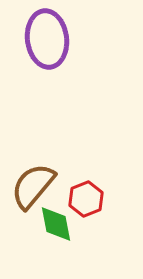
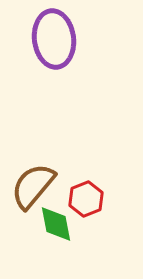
purple ellipse: moved 7 px right
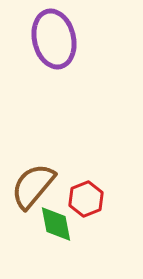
purple ellipse: rotated 6 degrees counterclockwise
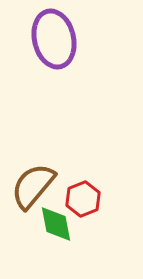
red hexagon: moved 3 px left
